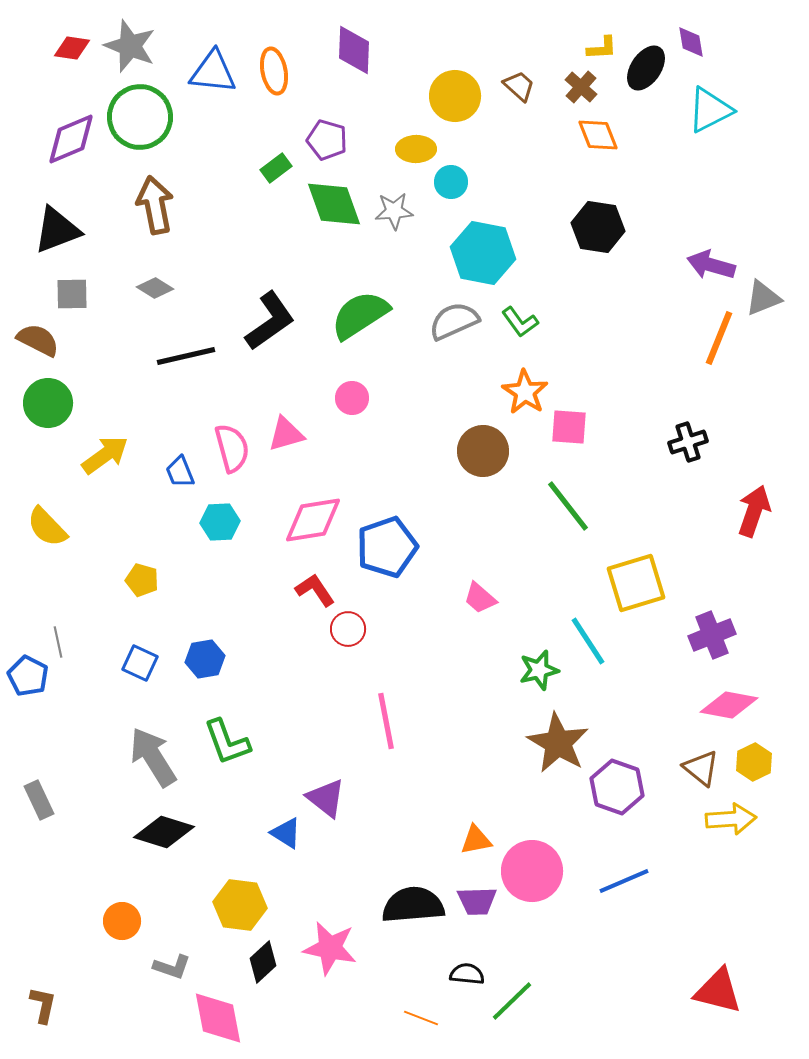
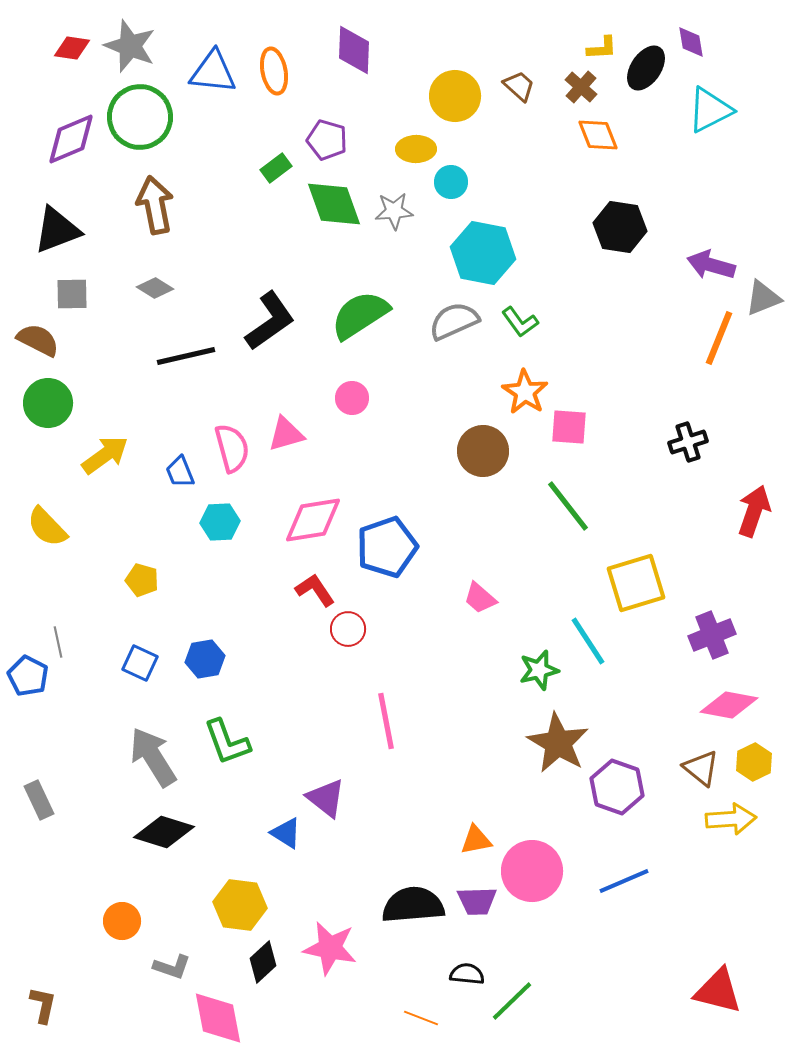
black hexagon at (598, 227): moved 22 px right
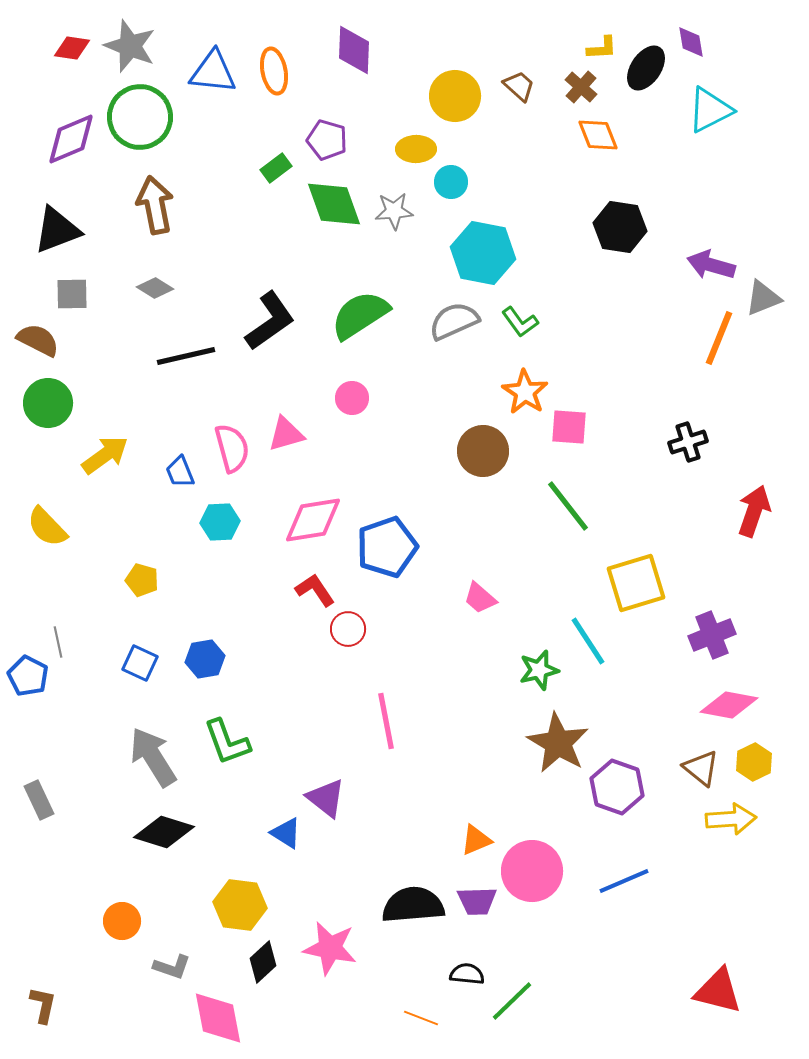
orange triangle at (476, 840): rotated 12 degrees counterclockwise
